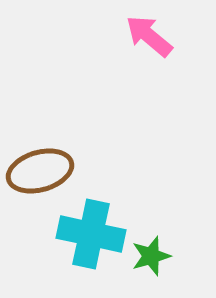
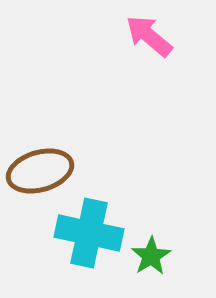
cyan cross: moved 2 px left, 1 px up
green star: rotated 15 degrees counterclockwise
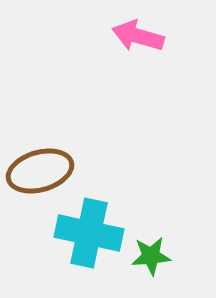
pink arrow: moved 11 px left; rotated 24 degrees counterclockwise
green star: rotated 27 degrees clockwise
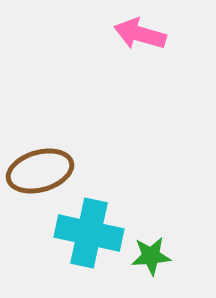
pink arrow: moved 2 px right, 2 px up
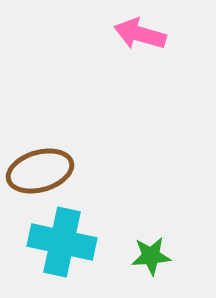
cyan cross: moved 27 px left, 9 px down
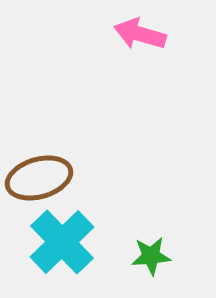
brown ellipse: moved 1 px left, 7 px down
cyan cross: rotated 34 degrees clockwise
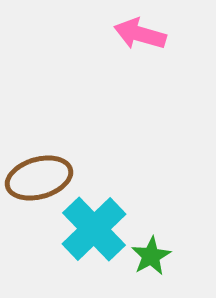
cyan cross: moved 32 px right, 13 px up
green star: rotated 24 degrees counterclockwise
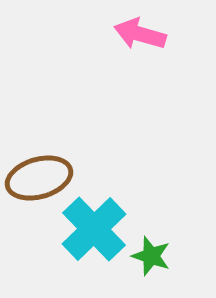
green star: rotated 24 degrees counterclockwise
